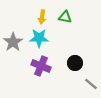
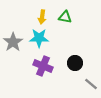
purple cross: moved 2 px right
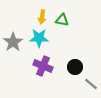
green triangle: moved 3 px left, 3 px down
black circle: moved 4 px down
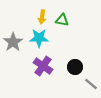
purple cross: rotated 12 degrees clockwise
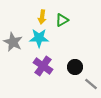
green triangle: rotated 40 degrees counterclockwise
gray star: rotated 12 degrees counterclockwise
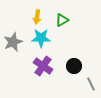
yellow arrow: moved 5 px left
cyan star: moved 2 px right
gray star: rotated 24 degrees clockwise
black circle: moved 1 px left, 1 px up
gray line: rotated 24 degrees clockwise
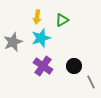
cyan star: rotated 18 degrees counterclockwise
gray line: moved 2 px up
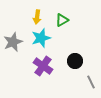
black circle: moved 1 px right, 5 px up
